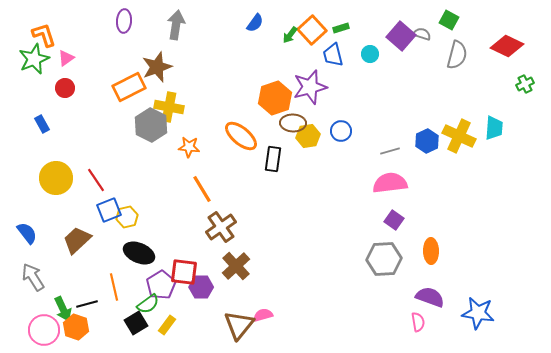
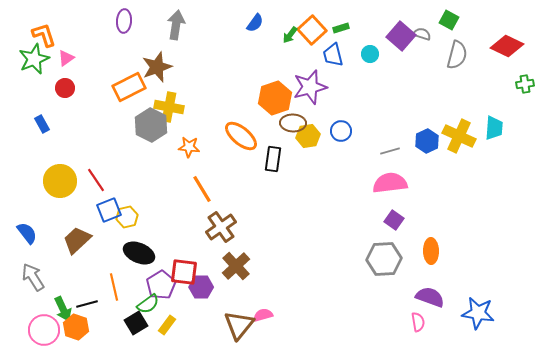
green cross at (525, 84): rotated 18 degrees clockwise
yellow circle at (56, 178): moved 4 px right, 3 px down
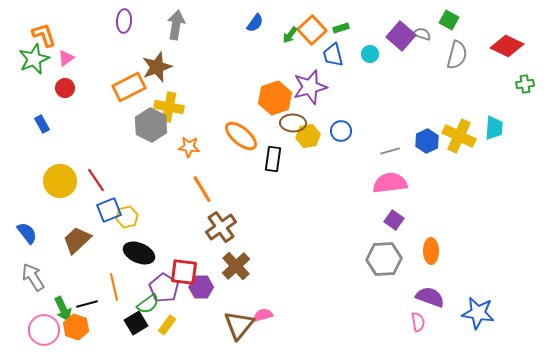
purple pentagon at (161, 285): moved 3 px right, 3 px down; rotated 8 degrees counterclockwise
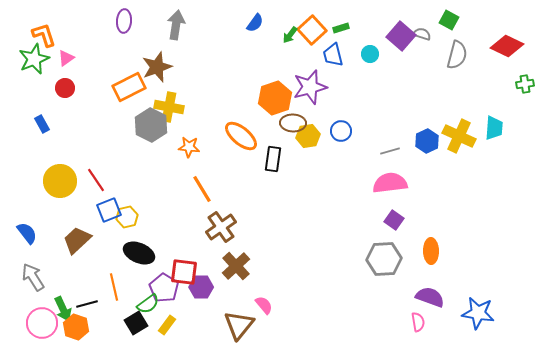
pink semicircle at (263, 315): moved 1 px right, 10 px up; rotated 66 degrees clockwise
pink circle at (44, 330): moved 2 px left, 7 px up
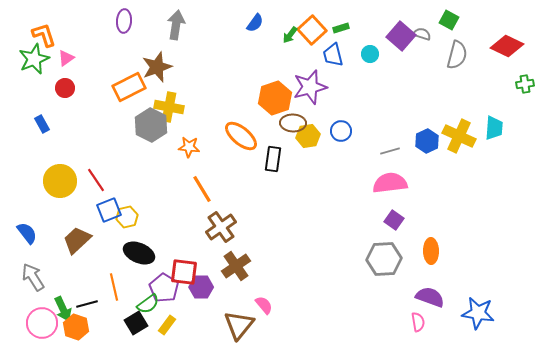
brown cross at (236, 266): rotated 8 degrees clockwise
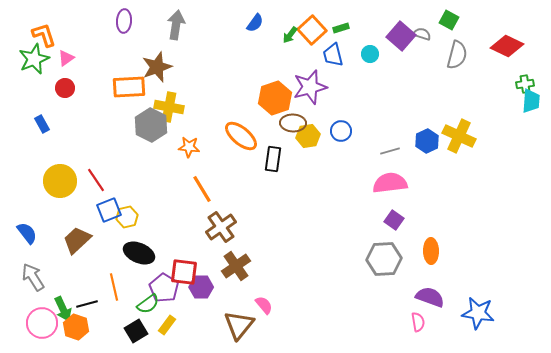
orange rectangle at (129, 87): rotated 24 degrees clockwise
cyan trapezoid at (494, 128): moved 37 px right, 27 px up
black square at (136, 323): moved 8 px down
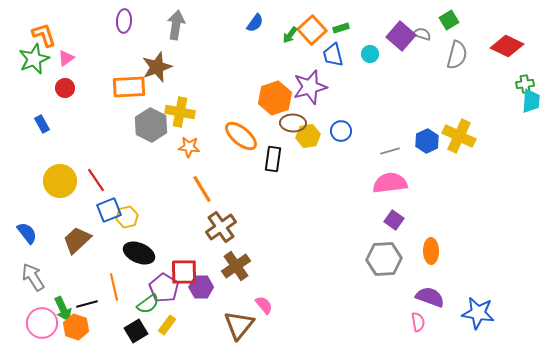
green square at (449, 20): rotated 30 degrees clockwise
yellow cross at (169, 107): moved 11 px right, 5 px down
red square at (184, 272): rotated 8 degrees counterclockwise
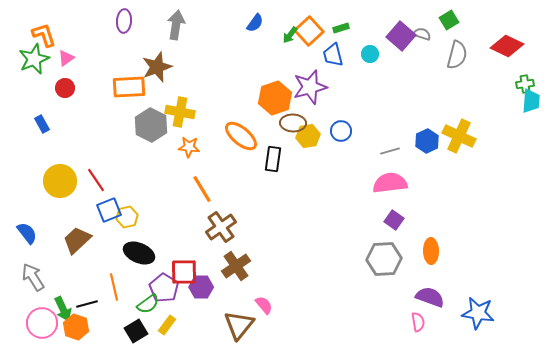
orange square at (312, 30): moved 3 px left, 1 px down
